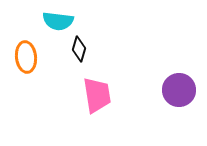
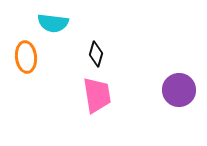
cyan semicircle: moved 5 px left, 2 px down
black diamond: moved 17 px right, 5 px down
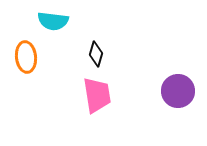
cyan semicircle: moved 2 px up
purple circle: moved 1 px left, 1 px down
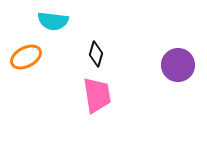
orange ellipse: rotated 68 degrees clockwise
purple circle: moved 26 px up
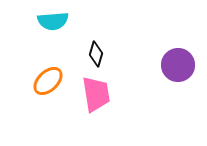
cyan semicircle: rotated 12 degrees counterclockwise
orange ellipse: moved 22 px right, 24 px down; rotated 16 degrees counterclockwise
pink trapezoid: moved 1 px left, 1 px up
